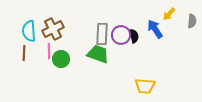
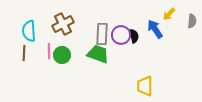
brown cross: moved 10 px right, 5 px up
green circle: moved 1 px right, 4 px up
yellow trapezoid: rotated 85 degrees clockwise
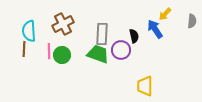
yellow arrow: moved 4 px left
purple circle: moved 15 px down
brown line: moved 4 px up
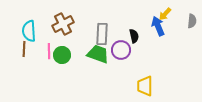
blue arrow: moved 3 px right, 3 px up; rotated 12 degrees clockwise
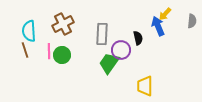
black semicircle: moved 4 px right, 2 px down
brown line: moved 1 px right, 1 px down; rotated 21 degrees counterclockwise
green trapezoid: moved 11 px right, 9 px down; rotated 75 degrees counterclockwise
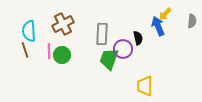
purple circle: moved 2 px right, 1 px up
green trapezoid: moved 4 px up; rotated 15 degrees counterclockwise
